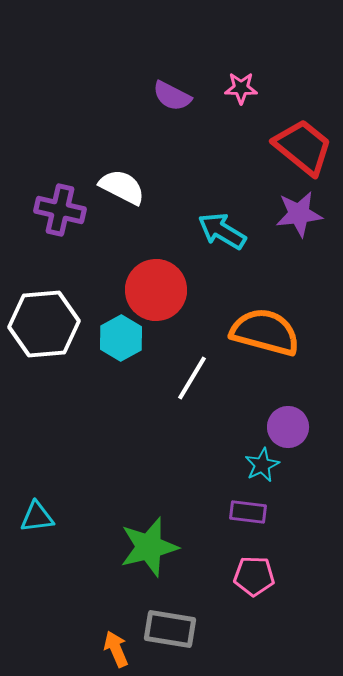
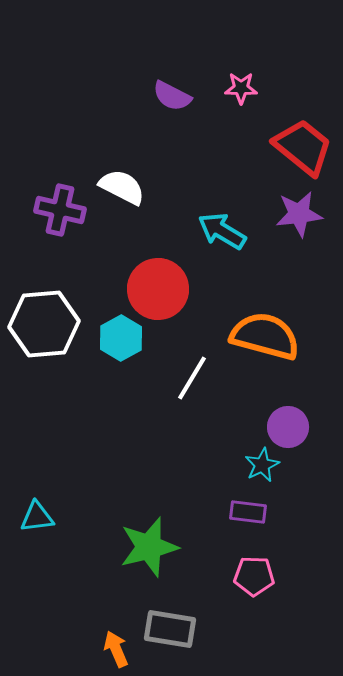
red circle: moved 2 px right, 1 px up
orange semicircle: moved 4 px down
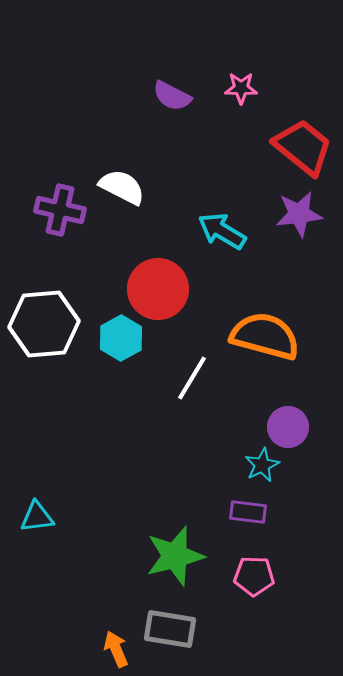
green star: moved 26 px right, 9 px down
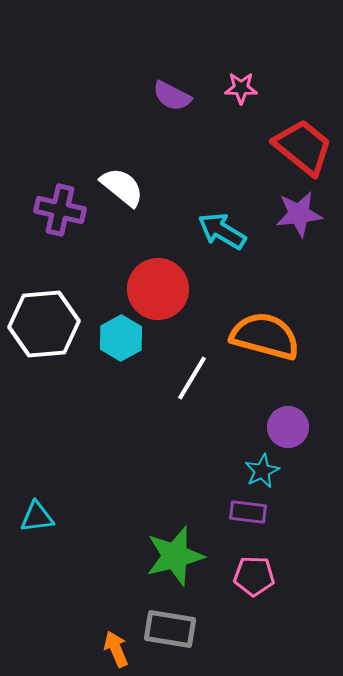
white semicircle: rotated 12 degrees clockwise
cyan star: moved 6 px down
